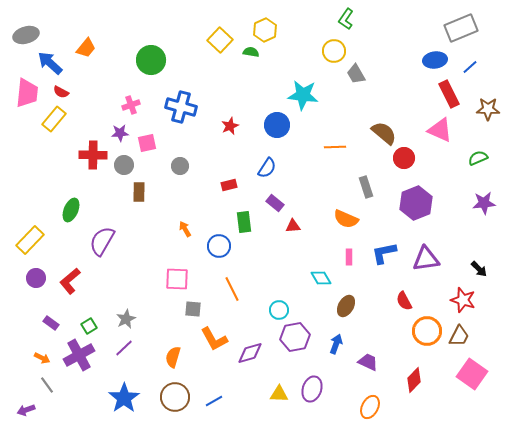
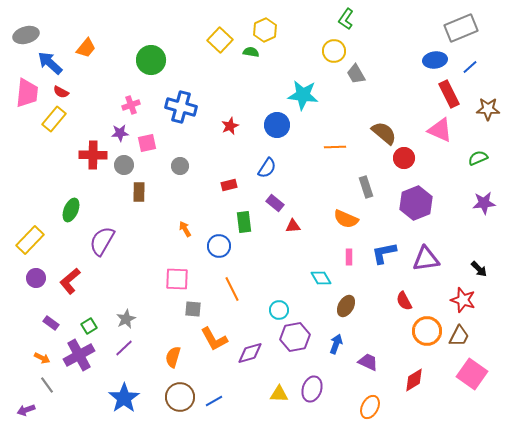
red diamond at (414, 380): rotated 15 degrees clockwise
brown circle at (175, 397): moved 5 px right
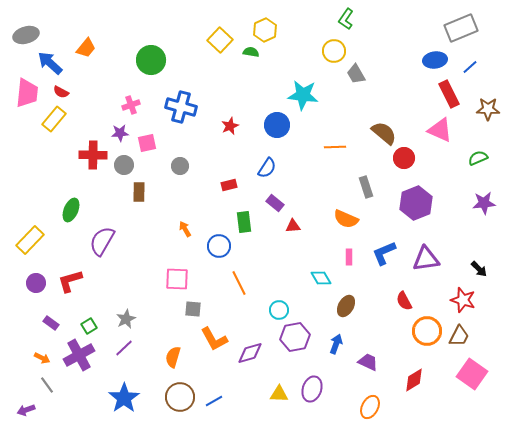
blue L-shape at (384, 253): rotated 12 degrees counterclockwise
purple circle at (36, 278): moved 5 px down
red L-shape at (70, 281): rotated 24 degrees clockwise
orange line at (232, 289): moved 7 px right, 6 px up
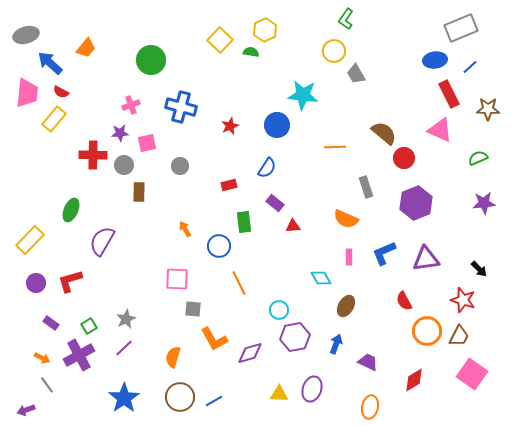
orange ellipse at (370, 407): rotated 15 degrees counterclockwise
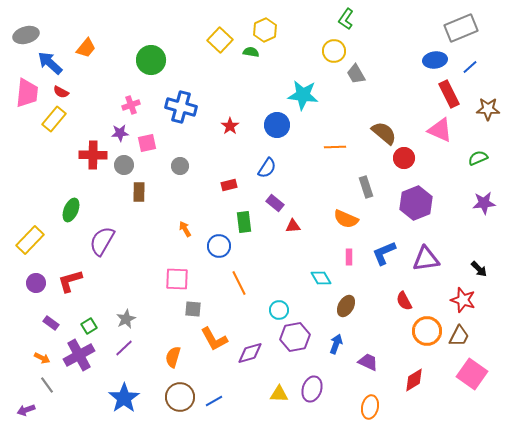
red star at (230, 126): rotated 12 degrees counterclockwise
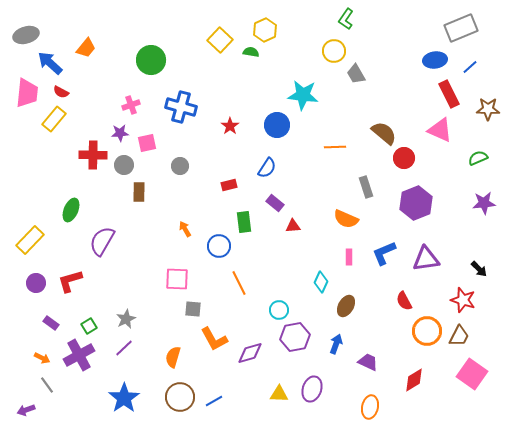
cyan diamond at (321, 278): moved 4 px down; rotated 55 degrees clockwise
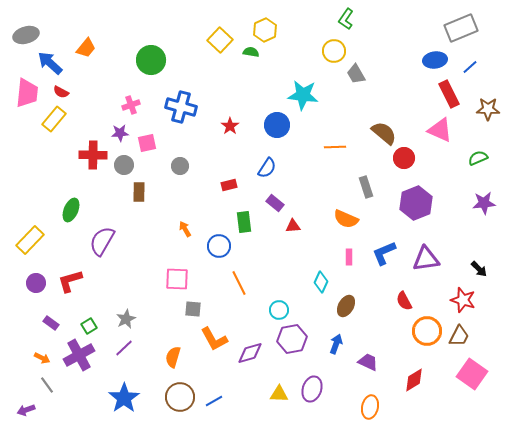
purple hexagon at (295, 337): moved 3 px left, 2 px down
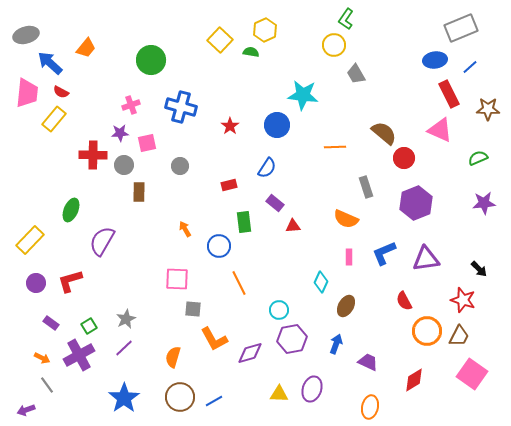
yellow circle at (334, 51): moved 6 px up
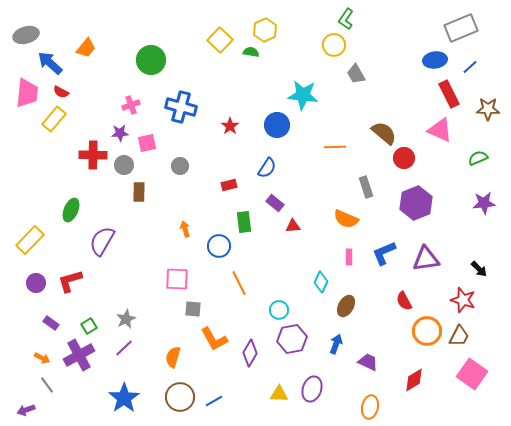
orange arrow at (185, 229): rotated 14 degrees clockwise
purple diamond at (250, 353): rotated 44 degrees counterclockwise
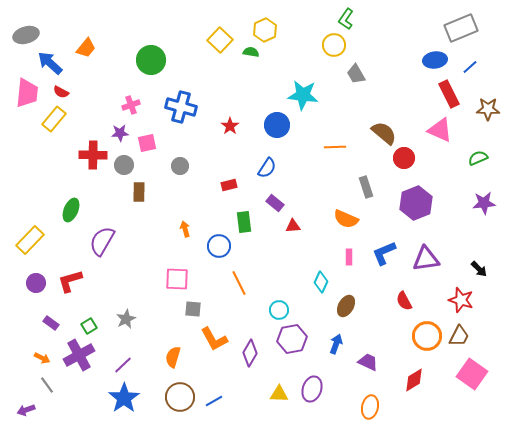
red star at (463, 300): moved 2 px left
orange circle at (427, 331): moved 5 px down
purple line at (124, 348): moved 1 px left, 17 px down
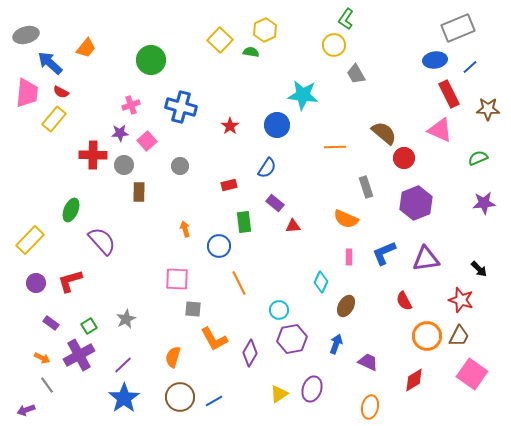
gray rectangle at (461, 28): moved 3 px left
pink square at (147, 143): moved 2 px up; rotated 30 degrees counterclockwise
purple semicircle at (102, 241): rotated 108 degrees clockwise
yellow triangle at (279, 394): rotated 36 degrees counterclockwise
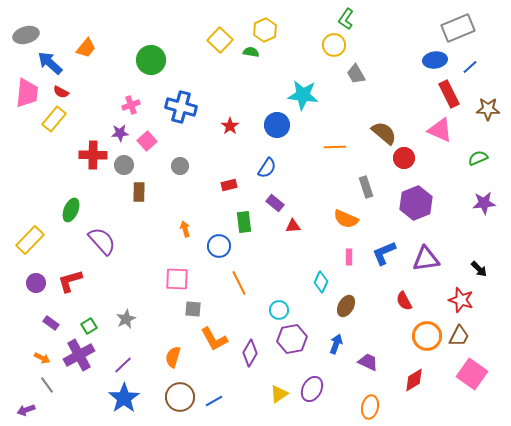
purple ellipse at (312, 389): rotated 10 degrees clockwise
